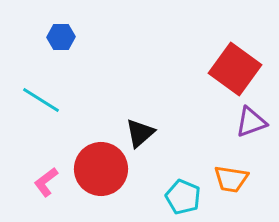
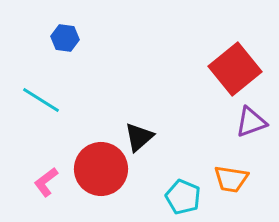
blue hexagon: moved 4 px right, 1 px down; rotated 8 degrees clockwise
red square: rotated 15 degrees clockwise
black triangle: moved 1 px left, 4 px down
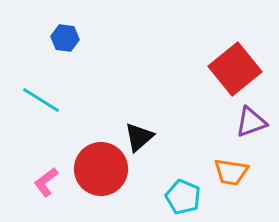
orange trapezoid: moved 7 px up
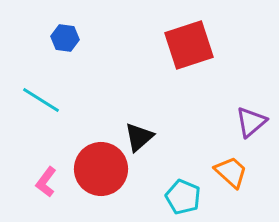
red square: moved 46 px left, 24 px up; rotated 21 degrees clockwise
purple triangle: rotated 20 degrees counterclockwise
orange trapezoid: rotated 147 degrees counterclockwise
pink L-shape: rotated 16 degrees counterclockwise
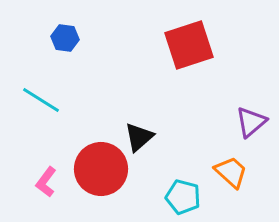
cyan pentagon: rotated 8 degrees counterclockwise
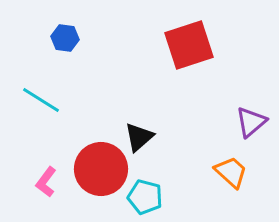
cyan pentagon: moved 38 px left
